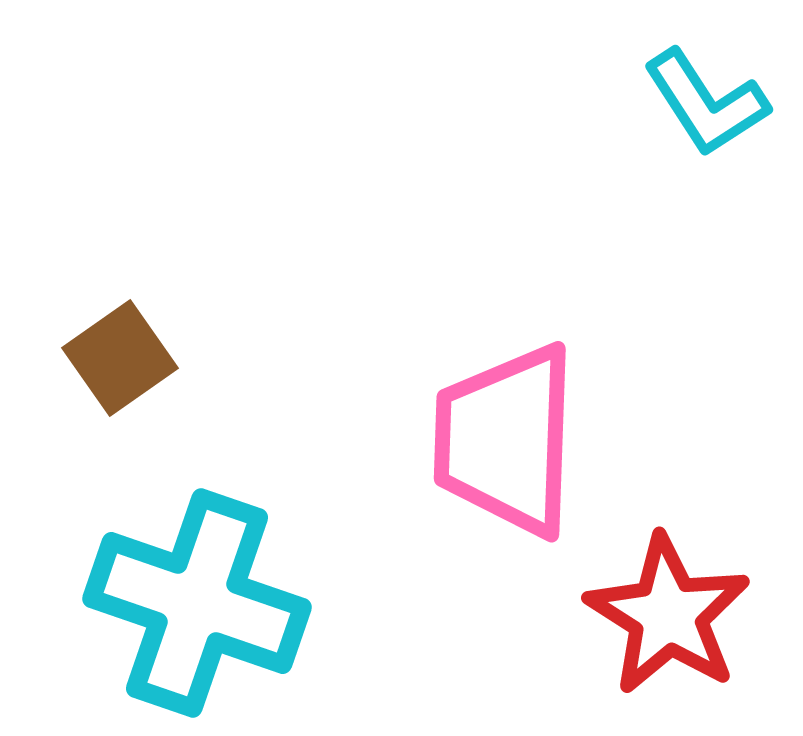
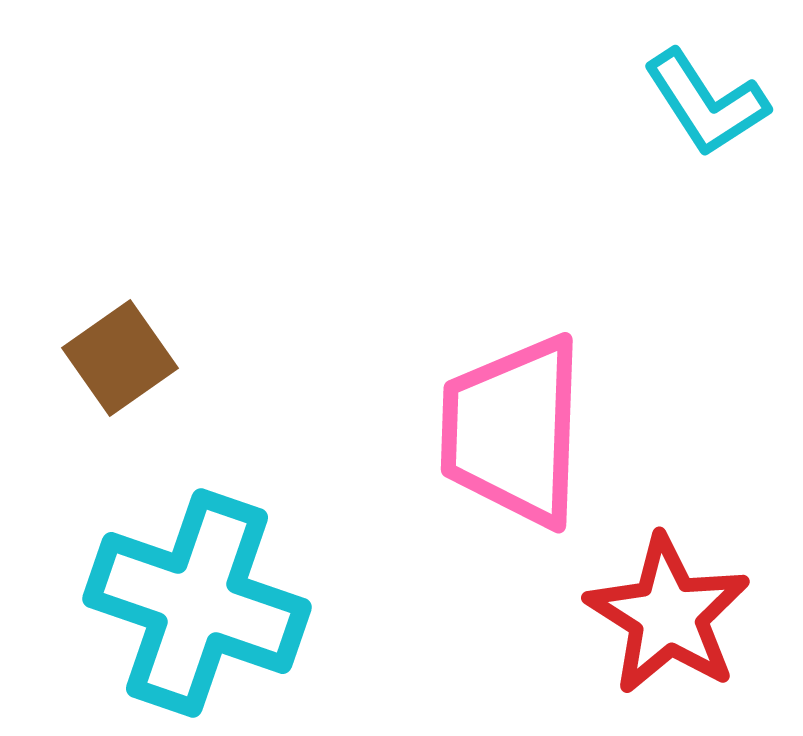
pink trapezoid: moved 7 px right, 9 px up
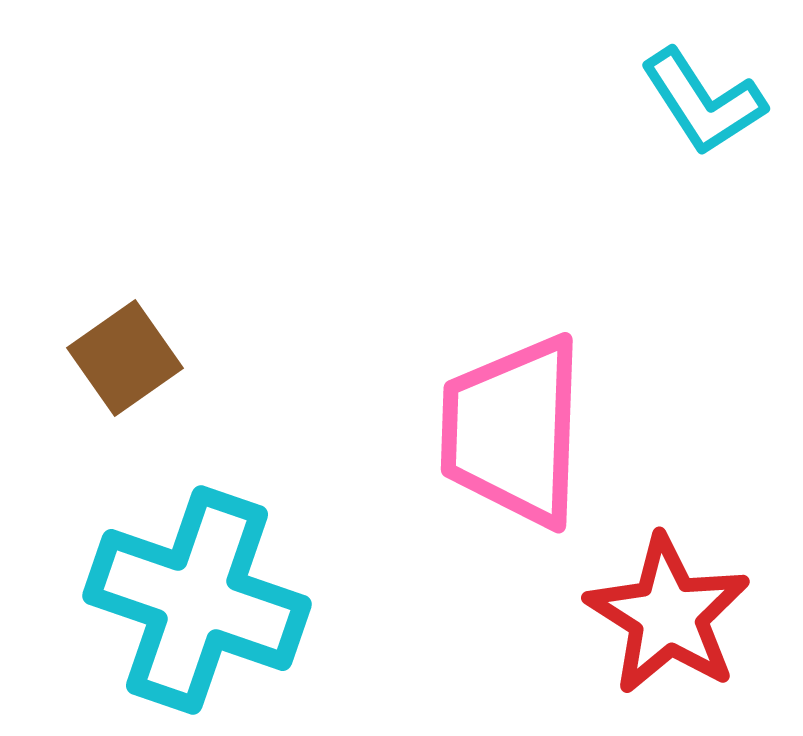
cyan L-shape: moved 3 px left, 1 px up
brown square: moved 5 px right
cyan cross: moved 3 px up
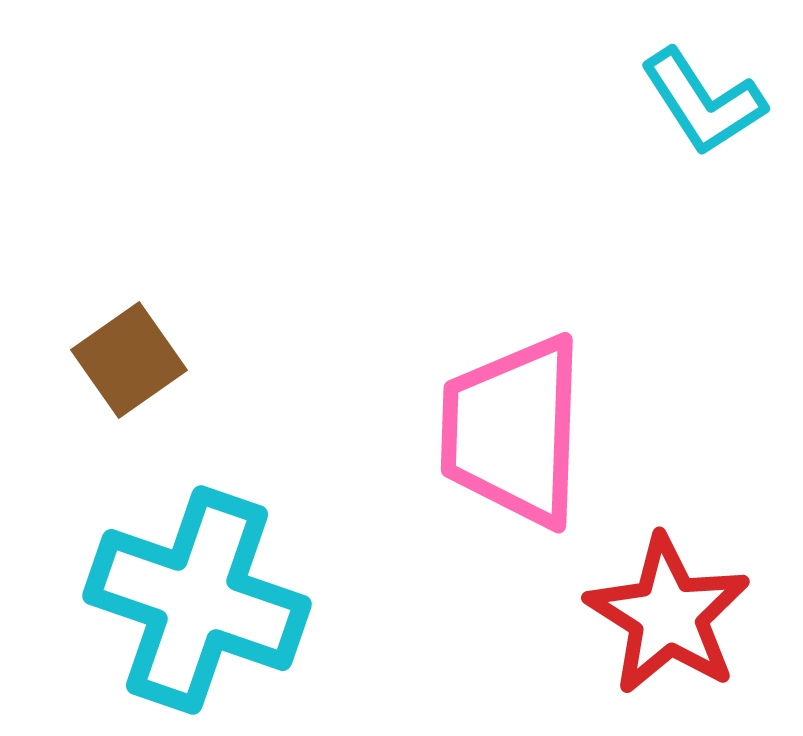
brown square: moved 4 px right, 2 px down
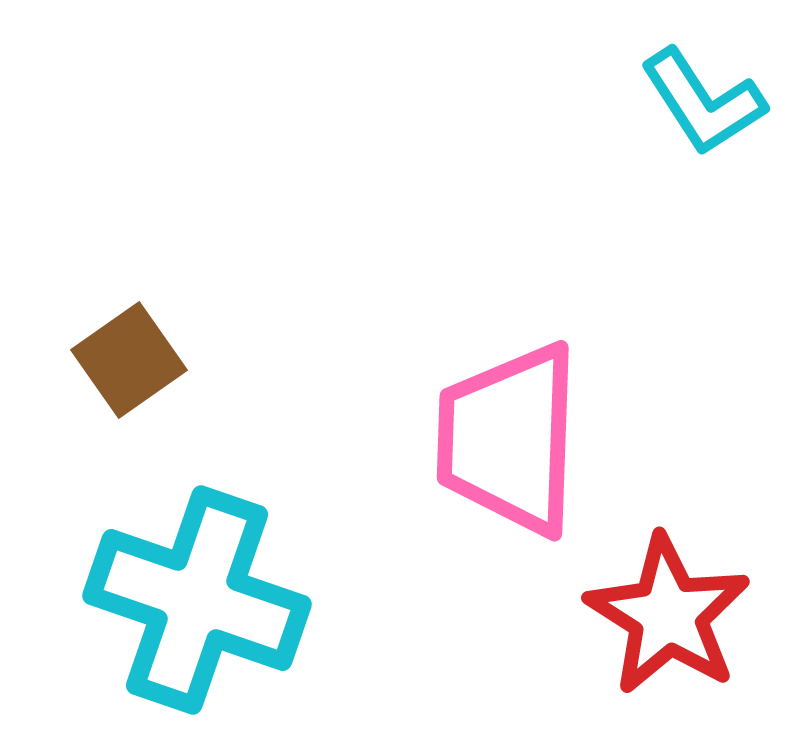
pink trapezoid: moved 4 px left, 8 px down
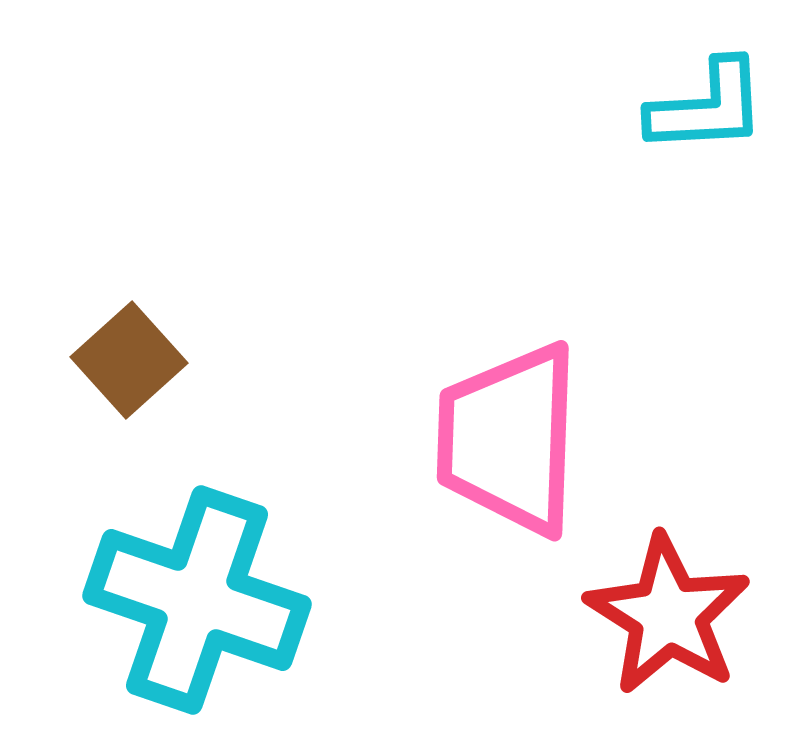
cyan L-shape: moved 4 px right, 5 px down; rotated 60 degrees counterclockwise
brown square: rotated 7 degrees counterclockwise
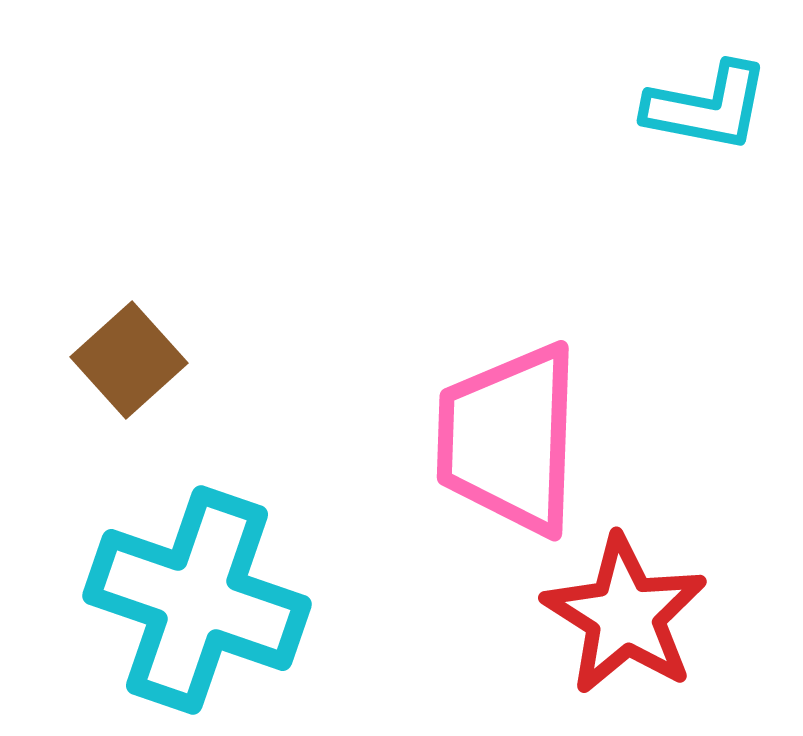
cyan L-shape: rotated 14 degrees clockwise
red star: moved 43 px left
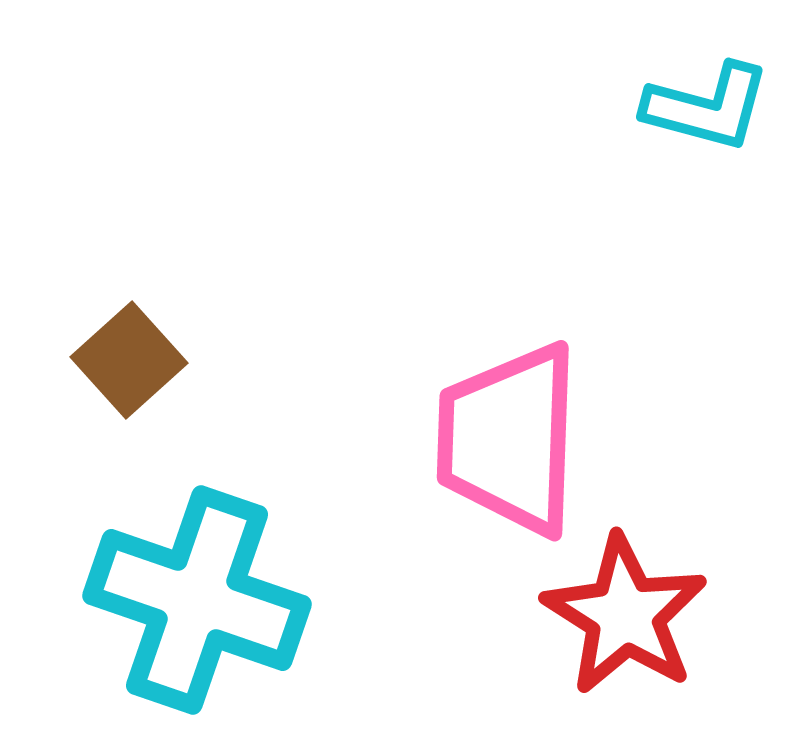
cyan L-shape: rotated 4 degrees clockwise
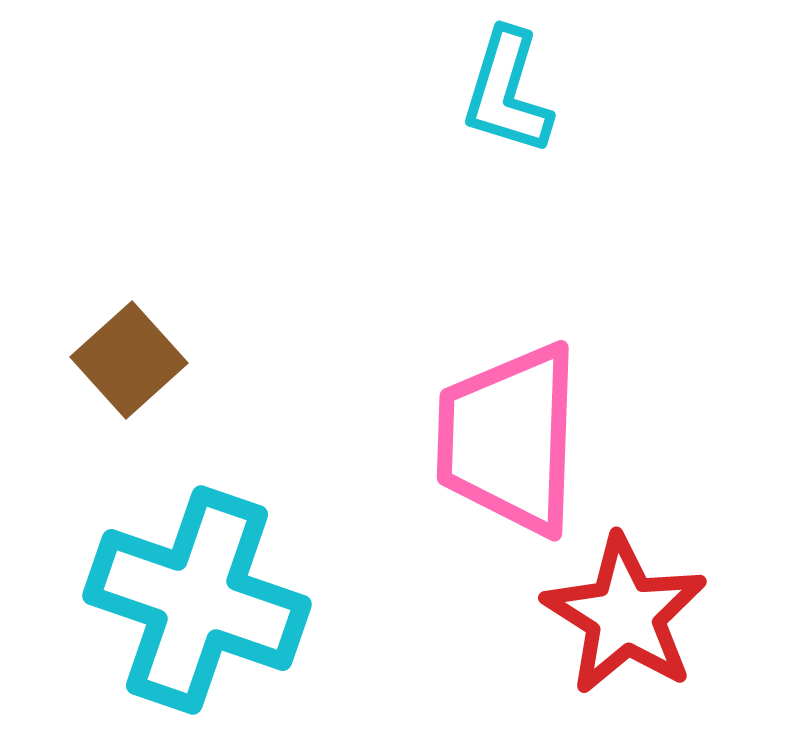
cyan L-shape: moved 200 px left, 15 px up; rotated 92 degrees clockwise
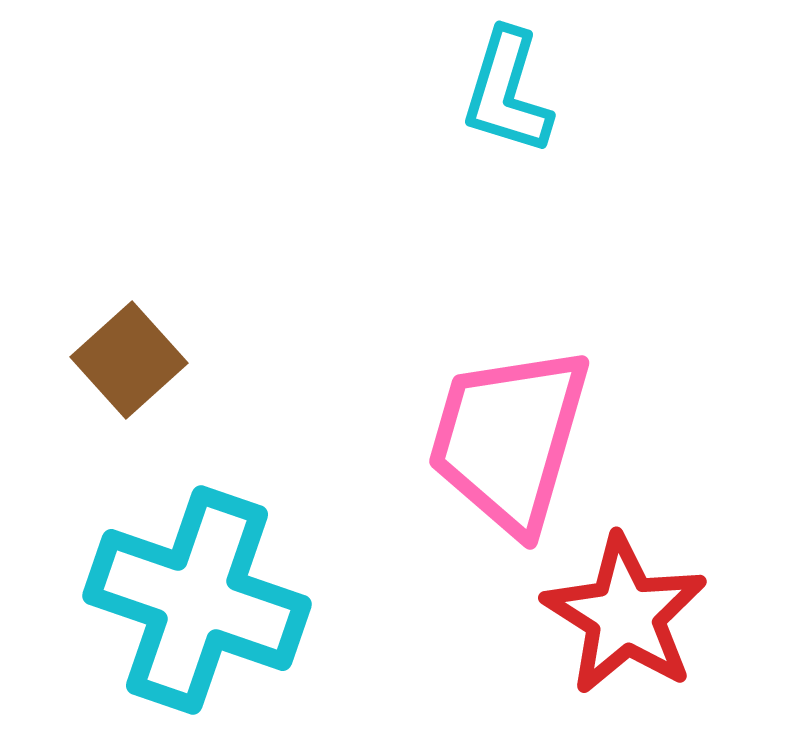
pink trapezoid: rotated 14 degrees clockwise
